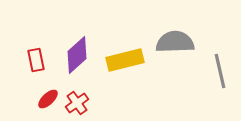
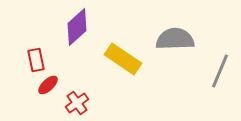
gray semicircle: moved 3 px up
purple diamond: moved 28 px up
yellow rectangle: moved 2 px left, 1 px up; rotated 48 degrees clockwise
gray line: rotated 36 degrees clockwise
red ellipse: moved 14 px up
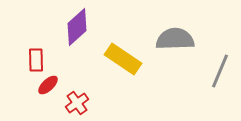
red rectangle: rotated 10 degrees clockwise
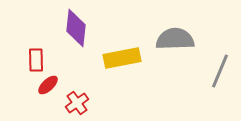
purple diamond: moved 1 px left, 1 px down; rotated 42 degrees counterclockwise
yellow rectangle: moved 1 px left, 1 px up; rotated 45 degrees counterclockwise
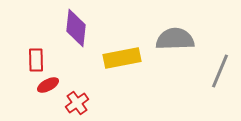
red ellipse: rotated 15 degrees clockwise
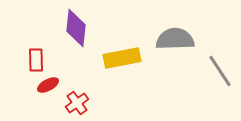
gray line: rotated 56 degrees counterclockwise
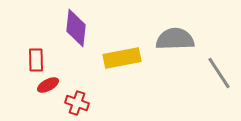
gray line: moved 1 px left, 2 px down
red cross: rotated 35 degrees counterclockwise
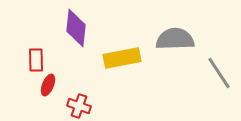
red ellipse: rotated 40 degrees counterclockwise
red cross: moved 2 px right, 3 px down
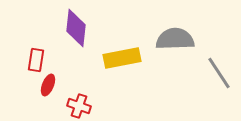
red rectangle: rotated 10 degrees clockwise
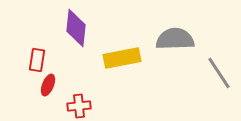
red rectangle: moved 1 px right
red cross: rotated 25 degrees counterclockwise
